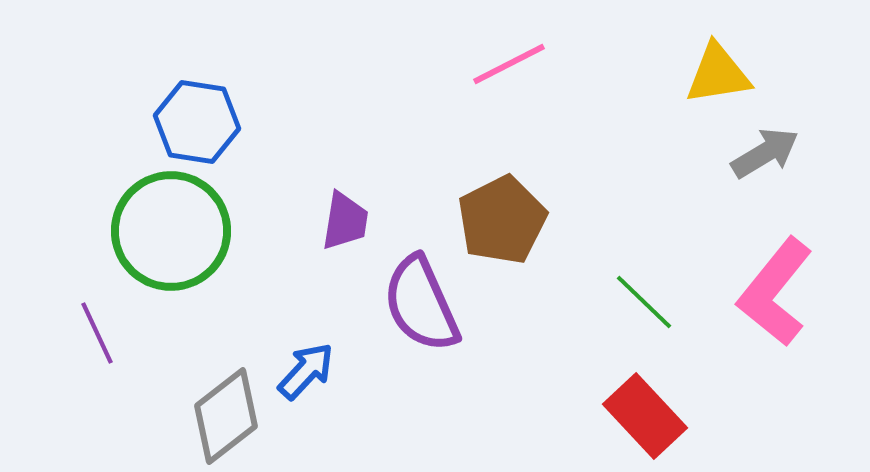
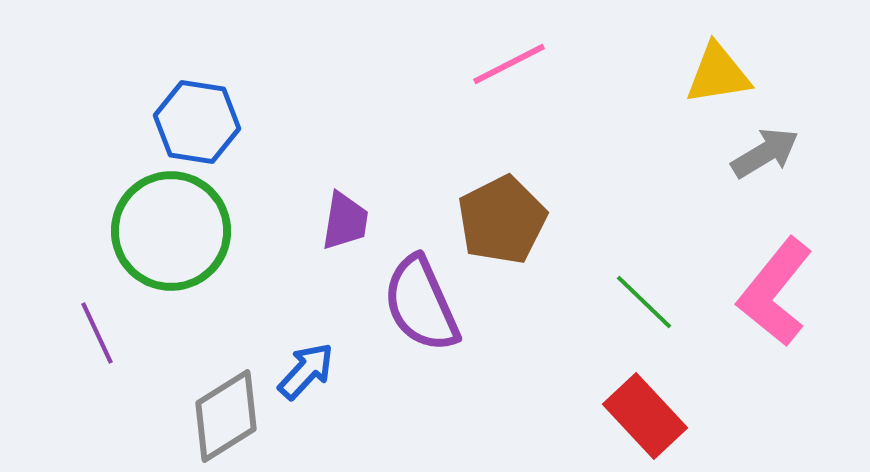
gray diamond: rotated 6 degrees clockwise
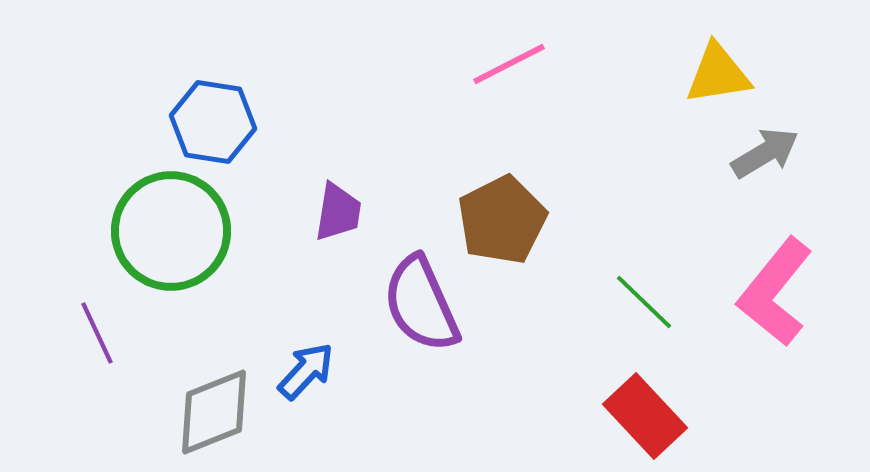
blue hexagon: moved 16 px right
purple trapezoid: moved 7 px left, 9 px up
gray diamond: moved 12 px left, 4 px up; rotated 10 degrees clockwise
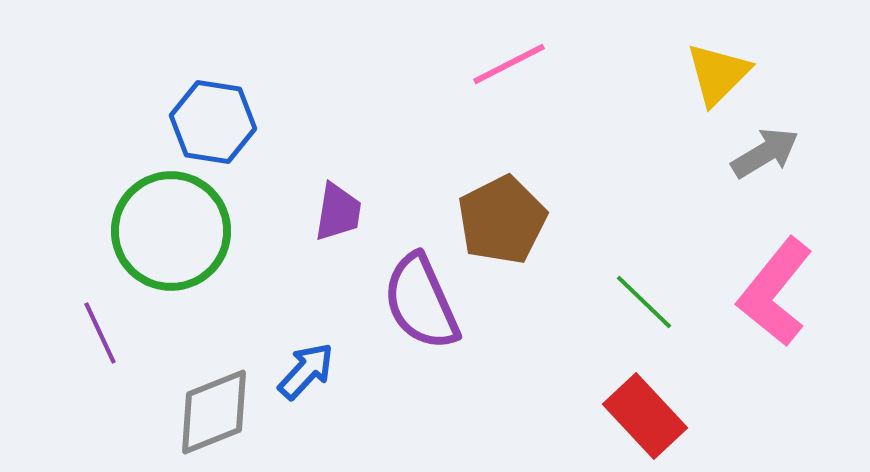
yellow triangle: rotated 36 degrees counterclockwise
purple semicircle: moved 2 px up
purple line: moved 3 px right
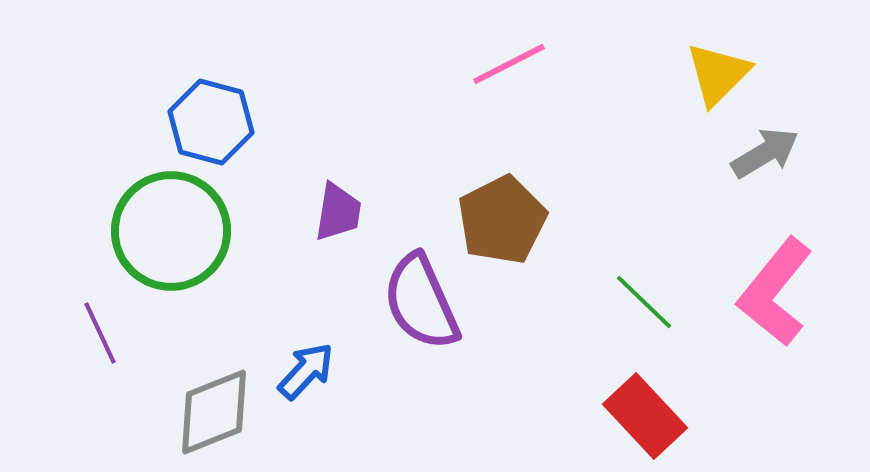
blue hexagon: moved 2 px left; rotated 6 degrees clockwise
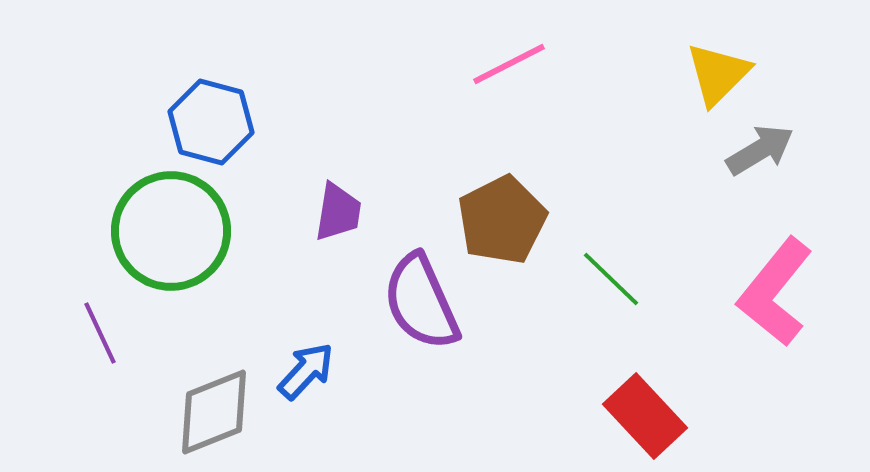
gray arrow: moved 5 px left, 3 px up
green line: moved 33 px left, 23 px up
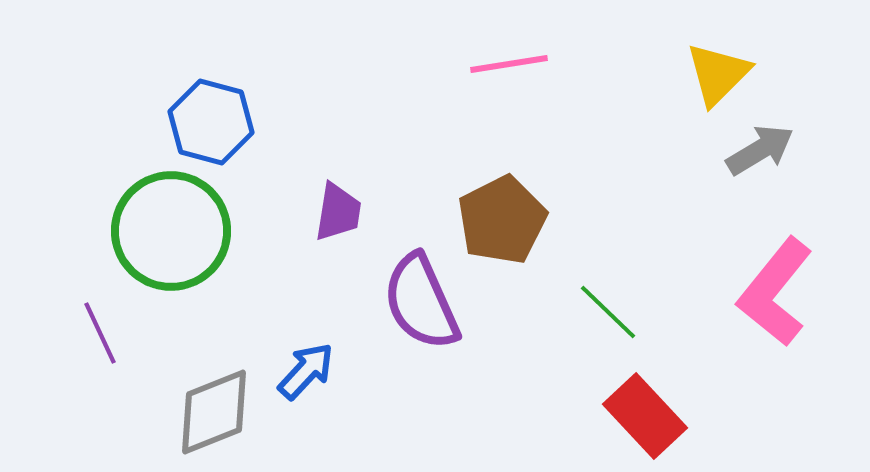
pink line: rotated 18 degrees clockwise
green line: moved 3 px left, 33 px down
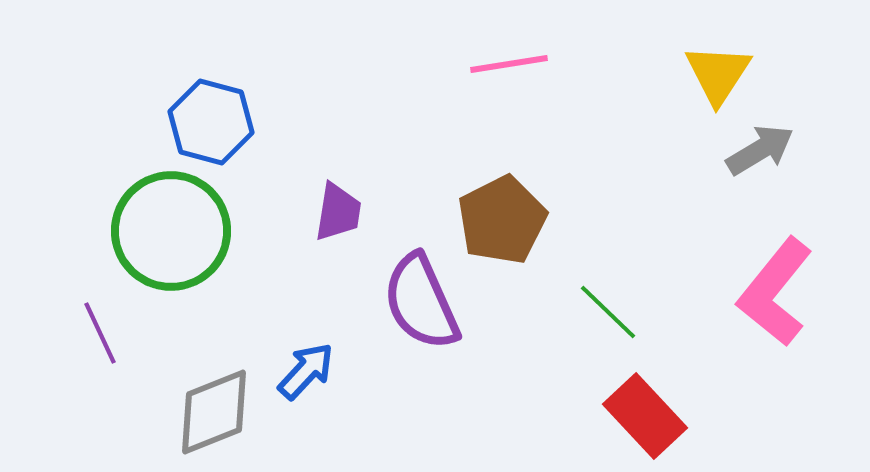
yellow triangle: rotated 12 degrees counterclockwise
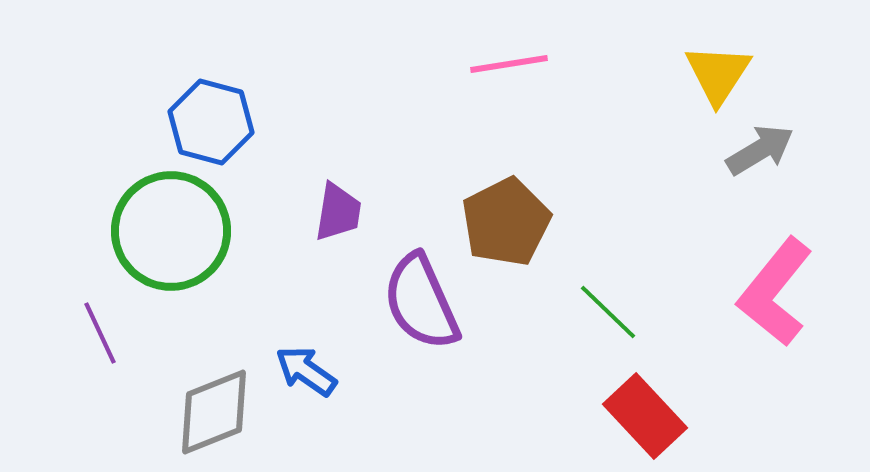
brown pentagon: moved 4 px right, 2 px down
blue arrow: rotated 98 degrees counterclockwise
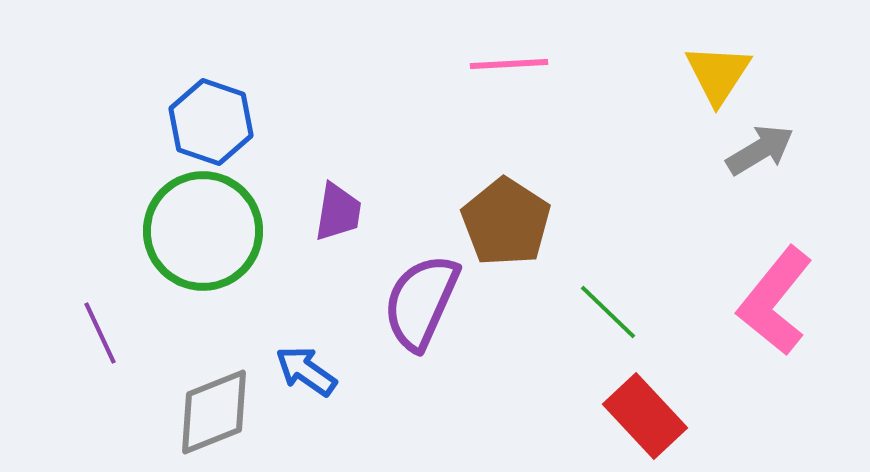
pink line: rotated 6 degrees clockwise
blue hexagon: rotated 4 degrees clockwise
brown pentagon: rotated 12 degrees counterclockwise
green circle: moved 32 px right
pink L-shape: moved 9 px down
purple semicircle: rotated 48 degrees clockwise
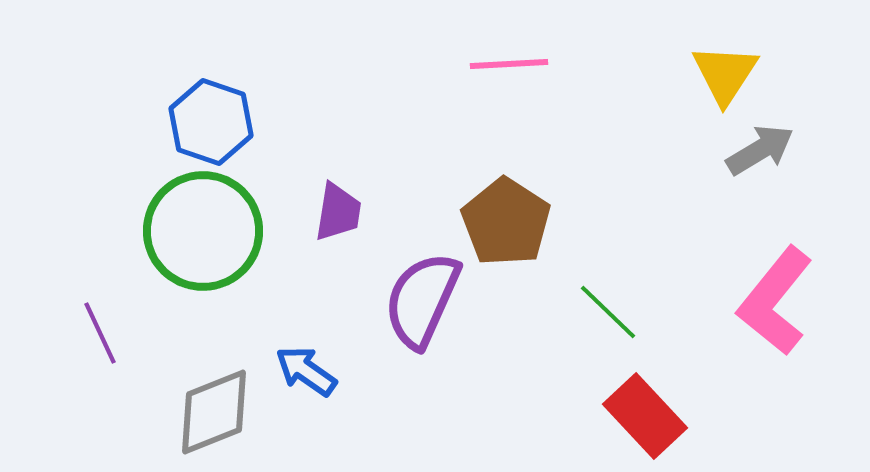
yellow triangle: moved 7 px right
purple semicircle: moved 1 px right, 2 px up
